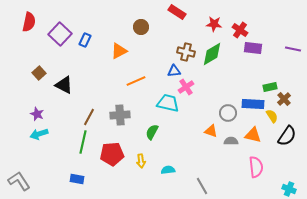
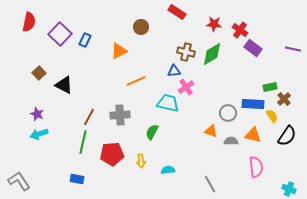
purple rectangle at (253, 48): rotated 30 degrees clockwise
gray line at (202, 186): moved 8 px right, 2 px up
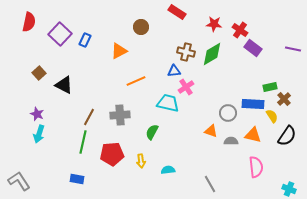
cyan arrow at (39, 134): rotated 54 degrees counterclockwise
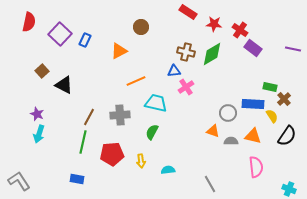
red rectangle at (177, 12): moved 11 px right
brown square at (39, 73): moved 3 px right, 2 px up
green rectangle at (270, 87): rotated 24 degrees clockwise
cyan trapezoid at (168, 103): moved 12 px left
orange triangle at (211, 131): moved 2 px right
orange triangle at (253, 135): moved 1 px down
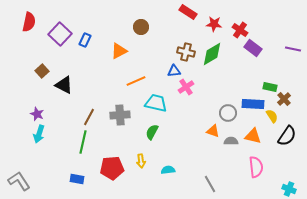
red pentagon at (112, 154): moved 14 px down
